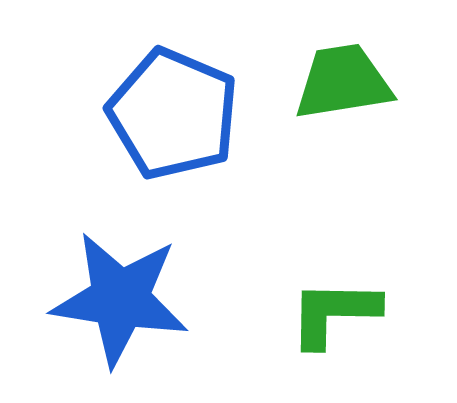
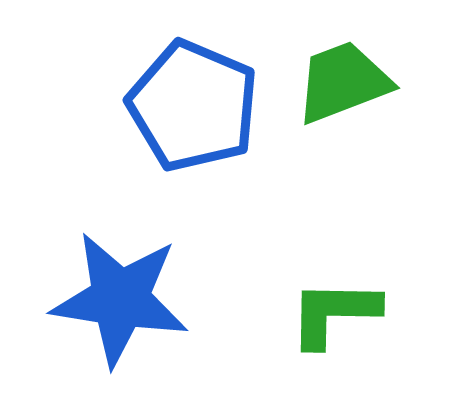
green trapezoid: rotated 12 degrees counterclockwise
blue pentagon: moved 20 px right, 8 px up
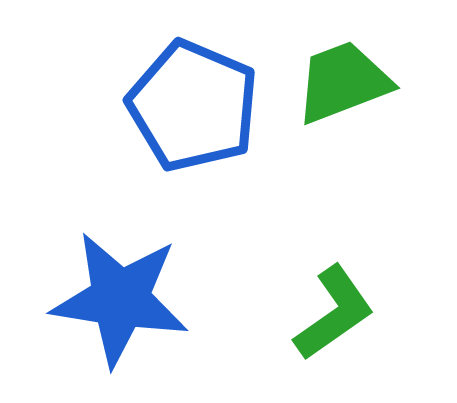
green L-shape: rotated 144 degrees clockwise
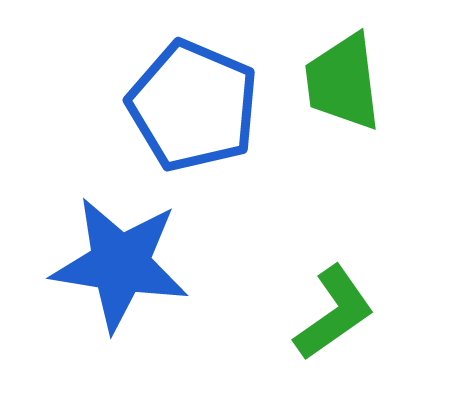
green trapezoid: rotated 76 degrees counterclockwise
blue star: moved 35 px up
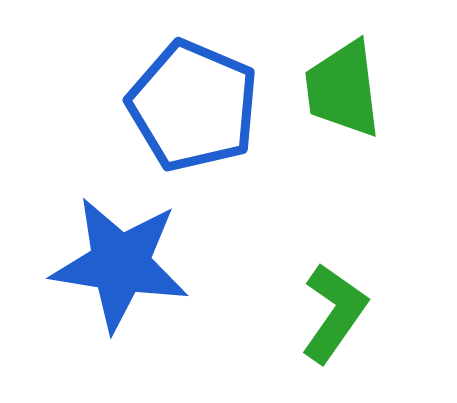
green trapezoid: moved 7 px down
green L-shape: rotated 20 degrees counterclockwise
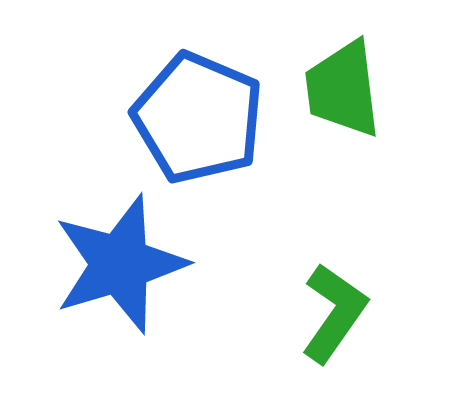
blue pentagon: moved 5 px right, 12 px down
blue star: rotated 26 degrees counterclockwise
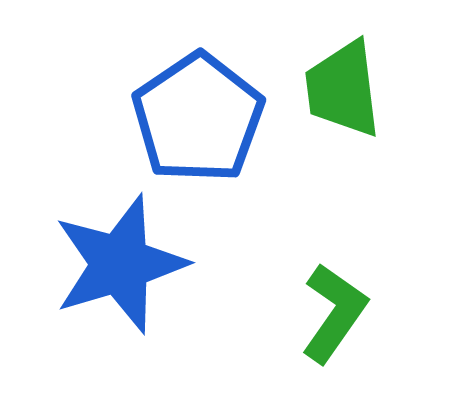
blue pentagon: rotated 15 degrees clockwise
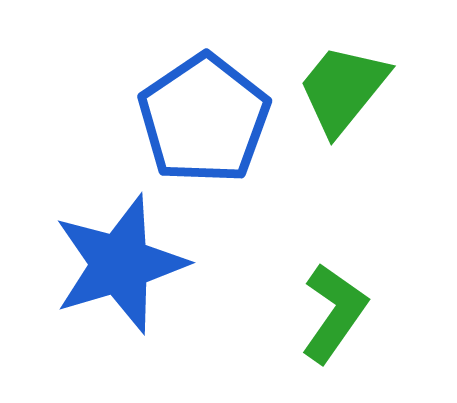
green trapezoid: rotated 46 degrees clockwise
blue pentagon: moved 6 px right, 1 px down
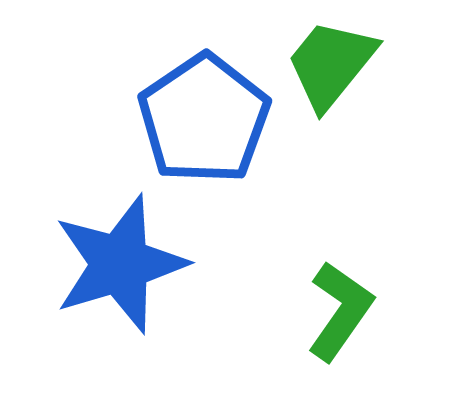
green trapezoid: moved 12 px left, 25 px up
green L-shape: moved 6 px right, 2 px up
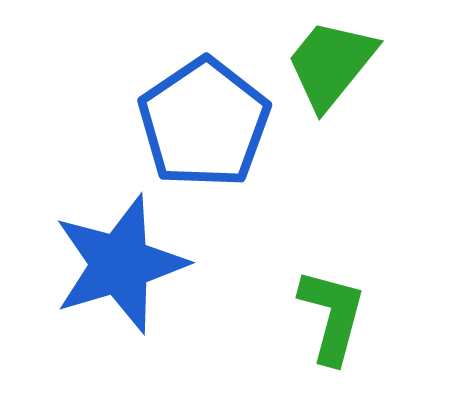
blue pentagon: moved 4 px down
green L-shape: moved 8 px left, 5 px down; rotated 20 degrees counterclockwise
